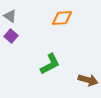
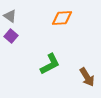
brown arrow: moved 1 px left, 3 px up; rotated 42 degrees clockwise
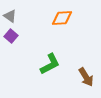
brown arrow: moved 1 px left
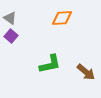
gray triangle: moved 2 px down
green L-shape: rotated 15 degrees clockwise
brown arrow: moved 5 px up; rotated 18 degrees counterclockwise
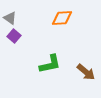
purple square: moved 3 px right
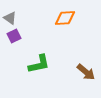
orange diamond: moved 3 px right
purple square: rotated 24 degrees clockwise
green L-shape: moved 11 px left
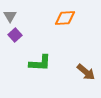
gray triangle: moved 2 px up; rotated 24 degrees clockwise
purple square: moved 1 px right, 1 px up; rotated 16 degrees counterclockwise
green L-shape: moved 1 px right, 1 px up; rotated 15 degrees clockwise
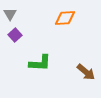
gray triangle: moved 2 px up
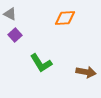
gray triangle: rotated 32 degrees counterclockwise
green L-shape: moved 1 px right; rotated 55 degrees clockwise
brown arrow: rotated 30 degrees counterclockwise
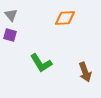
gray triangle: moved 1 px right, 1 px down; rotated 24 degrees clockwise
purple square: moved 5 px left; rotated 32 degrees counterclockwise
brown arrow: moved 1 px left; rotated 60 degrees clockwise
